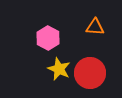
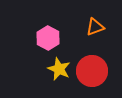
orange triangle: rotated 24 degrees counterclockwise
red circle: moved 2 px right, 2 px up
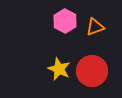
pink hexagon: moved 17 px right, 17 px up
